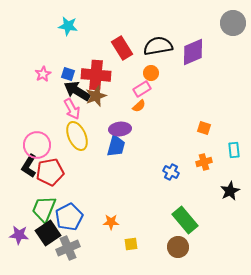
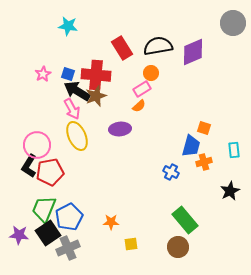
blue trapezoid: moved 75 px right
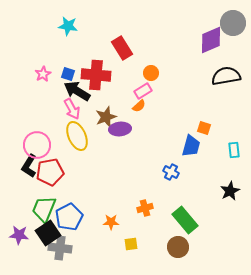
black semicircle: moved 68 px right, 30 px down
purple diamond: moved 18 px right, 12 px up
pink rectangle: moved 1 px right, 2 px down
brown star: moved 10 px right, 21 px down
orange cross: moved 59 px left, 46 px down
gray cross: moved 8 px left; rotated 30 degrees clockwise
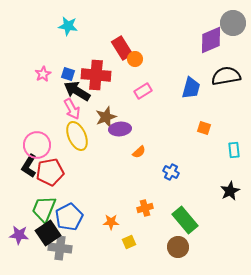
orange circle: moved 16 px left, 14 px up
orange semicircle: moved 46 px down
blue trapezoid: moved 58 px up
yellow square: moved 2 px left, 2 px up; rotated 16 degrees counterclockwise
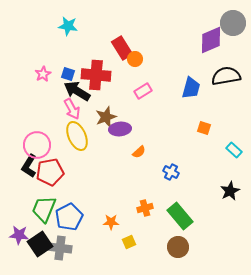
cyan rectangle: rotated 42 degrees counterclockwise
green rectangle: moved 5 px left, 4 px up
black square: moved 8 px left, 11 px down
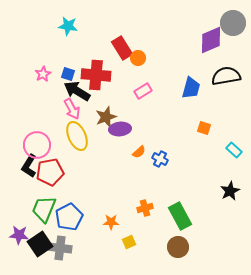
orange circle: moved 3 px right, 1 px up
blue cross: moved 11 px left, 13 px up
green rectangle: rotated 12 degrees clockwise
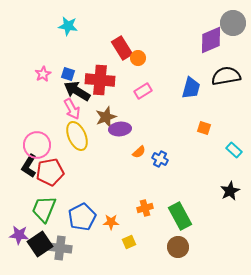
red cross: moved 4 px right, 5 px down
blue pentagon: moved 13 px right
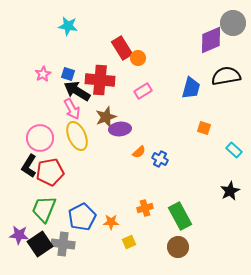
pink circle: moved 3 px right, 7 px up
gray cross: moved 3 px right, 4 px up
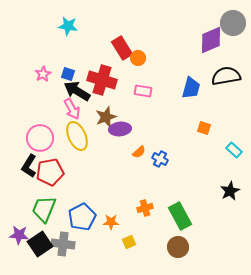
red cross: moved 2 px right; rotated 12 degrees clockwise
pink rectangle: rotated 42 degrees clockwise
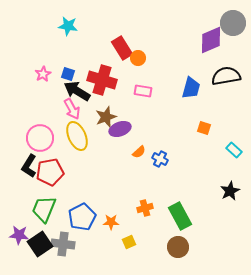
purple ellipse: rotated 15 degrees counterclockwise
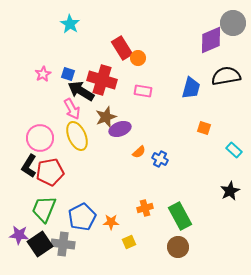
cyan star: moved 2 px right, 2 px up; rotated 24 degrees clockwise
black arrow: moved 4 px right
